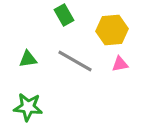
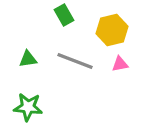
yellow hexagon: rotated 8 degrees counterclockwise
gray line: rotated 9 degrees counterclockwise
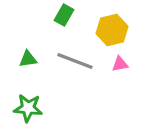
green rectangle: rotated 60 degrees clockwise
green star: moved 1 px down
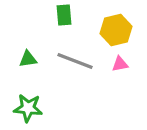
green rectangle: rotated 35 degrees counterclockwise
yellow hexagon: moved 4 px right
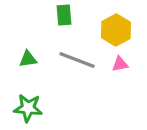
yellow hexagon: rotated 16 degrees counterclockwise
gray line: moved 2 px right, 1 px up
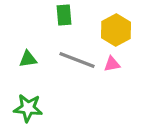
pink triangle: moved 8 px left
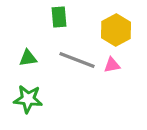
green rectangle: moved 5 px left, 2 px down
green triangle: moved 1 px up
pink triangle: moved 1 px down
green star: moved 9 px up
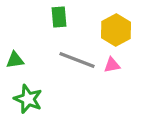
green triangle: moved 13 px left, 2 px down
green star: rotated 16 degrees clockwise
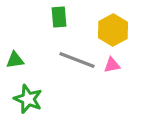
yellow hexagon: moved 3 px left
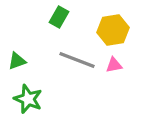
green rectangle: rotated 35 degrees clockwise
yellow hexagon: rotated 20 degrees clockwise
green triangle: moved 2 px right, 1 px down; rotated 12 degrees counterclockwise
pink triangle: moved 2 px right
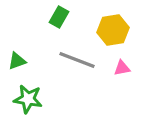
pink triangle: moved 8 px right, 3 px down
green star: rotated 12 degrees counterclockwise
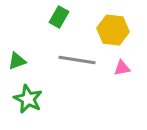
yellow hexagon: rotated 16 degrees clockwise
gray line: rotated 12 degrees counterclockwise
green star: rotated 16 degrees clockwise
